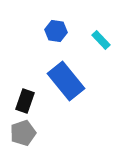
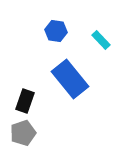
blue rectangle: moved 4 px right, 2 px up
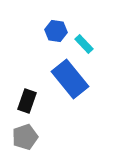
cyan rectangle: moved 17 px left, 4 px down
black rectangle: moved 2 px right
gray pentagon: moved 2 px right, 4 px down
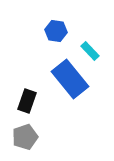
cyan rectangle: moved 6 px right, 7 px down
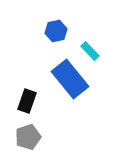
blue hexagon: rotated 20 degrees counterclockwise
gray pentagon: moved 3 px right
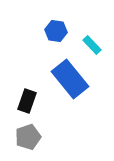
blue hexagon: rotated 20 degrees clockwise
cyan rectangle: moved 2 px right, 6 px up
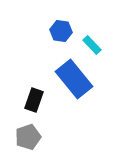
blue hexagon: moved 5 px right
blue rectangle: moved 4 px right
black rectangle: moved 7 px right, 1 px up
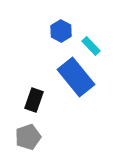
blue hexagon: rotated 20 degrees clockwise
cyan rectangle: moved 1 px left, 1 px down
blue rectangle: moved 2 px right, 2 px up
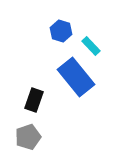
blue hexagon: rotated 10 degrees counterclockwise
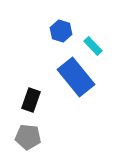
cyan rectangle: moved 2 px right
black rectangle: moved 3 px left
gray pentagon: rotated 25 degrees clockwise
